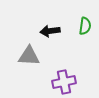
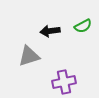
green semicircle: moved 2 px left; rotated 54 degrees clockwise
gray triangle: rotated 20 degrees counterclockwise
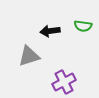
green semicircle: rotated 36 degrees clockwise
purple cross: rotated 15 degrees counterclockwise
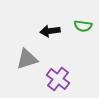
gray triangle: moved 2 px left, 3 px down
purple cross: moved 6 px left, 3 px up; rotated 25 degrees counterclockwise
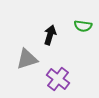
black arrow: moved 4 px down; rotated 114 degrees clockwise
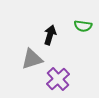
gray triangle: moved 5 px right
purple cross: rotated 10 degrees clockwise
